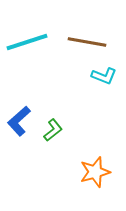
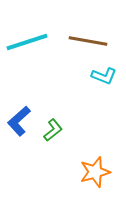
brown line: moved 1 px right, 1 px up
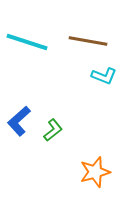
cyan line: rotated 36 degrees clockwise
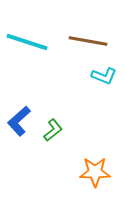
orange star: rotated 16 degrees clockwise
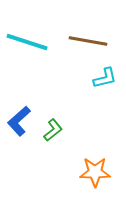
cyan L-shape: moved 1 px right, 2 px down; rotated 35 degrees counterclockwise
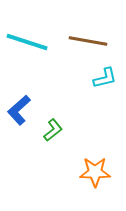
blue L-shape: moved 11 px up
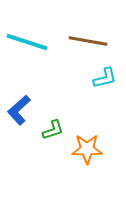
green L-shape: rotated 20 degrees clockwise
orange star: moved 8 px left, 23 px up
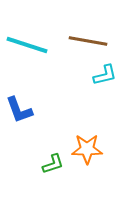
cyan line: moved 3 px down
cyan L-shape: moved 3 px up
blue L-shape: rotated 68 degrees counterclockwise
green L-shape: moved 34 px down
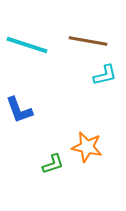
orange star: moved 2 px up; rotated 12 degrees clockwise
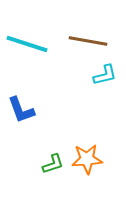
cyan line: moved 1 px up
blue L-shape: moved 2 px right
orange star: moved 12 px down; rotated 16 degrees counterclockwise
